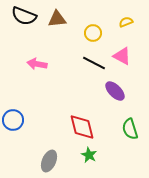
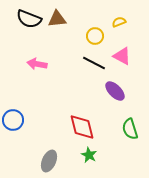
black semicircle: moved 5 px right, 3 px down
yellow semicircle: moved 7 px left
yellow circle: moved 2 px right, 3 px down
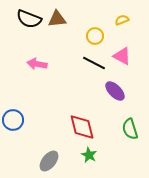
yellow semicircle: moved 3 px right, 2 px up
gray ellipse: rotated 15 degrees clockwise
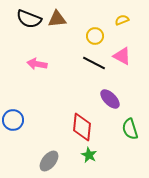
purple ellipse: moved 5 px left, 8 px down
red diamond: rotated 20 degrees clockwise
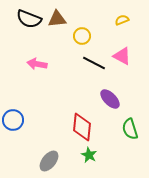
yellow circle: moved 13 px left
